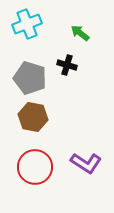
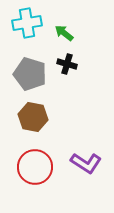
cyan cross: moved 1 px up; rotated 12 degrees clockwise
green arrow: moved 16 px left
black cross: moved 1 px up
gray pentagon: moved 4 px up
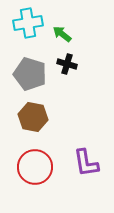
cyan cross: moved 1 px right
green arrow: moved 2 px left, 1 px down
purple L-shape: rotated 48 degrees clockwise
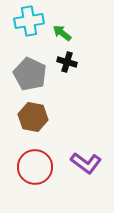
cyan cross: moved 1 px right, 2 px up
green arrow: moved 1 px up
black cross: moved 2 px up
gray pentagon: rotated 8 degrees clockwise
purple L-shape: rotated 44 degrees counterclockwise
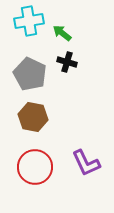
purple L-shape: rotated 28 degrees clockwise
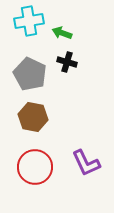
green arrow: rotated 18 degrees counterclockwise
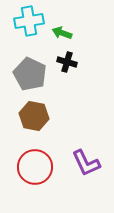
brown hexagon: moved 1 px right, 1 px up
